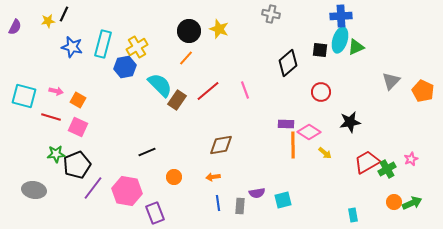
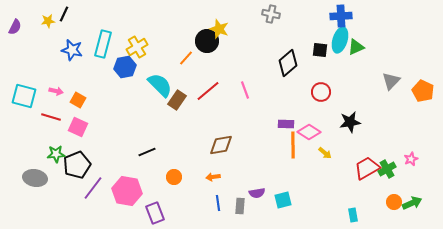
black circle at (189, 31): moved 18 px right, 10 px down
blue star at (72, 47): moved 3 px down
red trapezoid at (367, 162): moved 6 px down
gray ellipse at (34, 190): moved 1 px right, 12 px up
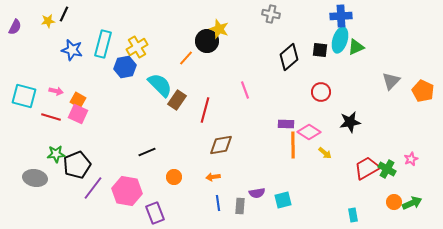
black diamond at (288, 63): moved 1 px right, 6 px up
red line at (208, 91): moved 3 px left, 19 px down; rotated 35 degrees counterclockwise
pink square at (78, 127): moved 13 px up
green cross at (387, 169): rotated 30 degrees counterclockwise
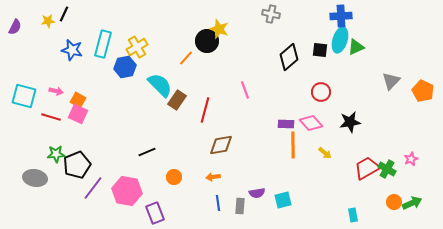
pink diamond at (309, 132): moved 2 px right, 9 px up; rotated 15 degrees clockwise
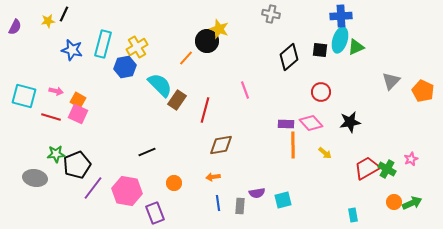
orange circle at (174, 177): moved 6 px down
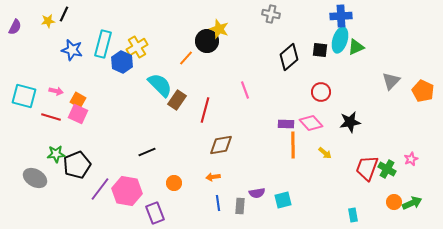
blue hexagon at (125, 67): moved 3 px left, 5 px up; rotated 25 degrees counterclockwise
red trapezoid at (367, 168): rotated 40 degrees counterclockwise
gray ellipse at (35, 178): rotated 20 degrees clockwise
purple line at (93, 188): moved 7 px right, 1 px down
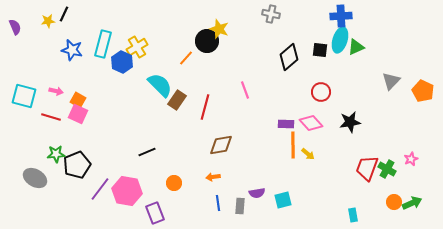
purple semicircle at (15, 27): rotated 49 degrees counterclockwise
red line at (205, 110): moved 3 px up
yellow arrow at (325, 153): moved 17 px left, 1 px down
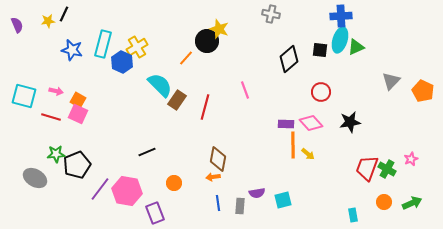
purple semicircle at (15, 27): moved 2 px right, 2 px up
black diamond at (289, 57): moved 2 px down
brown diamond at (221, 145): moved 3 px left, 14 px down; rotated 70 degrees counterclockwise
orange circle at (394, 202): moved 10 px left
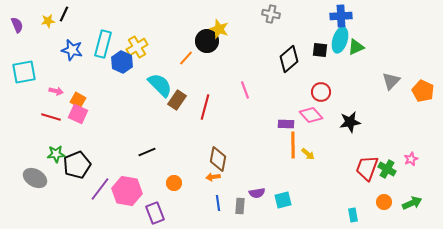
cyan square at (24, 96): moved 24 px up; rotated 25 degrees counterclockwise
pink diamond at (311, 123): moved 8 px up
